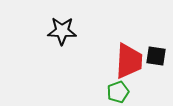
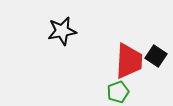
black star: rotated 12 degrees counterclockwise
black square: rotated 25 degrees clockwise
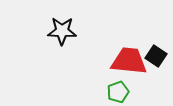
black star: rotated 12 degrees clockwise
red trapezoid: rotated 87 degrees counterclockwise
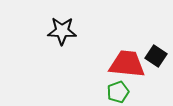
red trapezoid: moved 2 px left, 3 px down
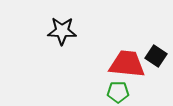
green pentagon: rotated 20 degrees clockwise
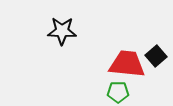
black square: rotated 15 degrees clockwise
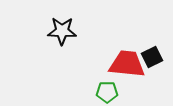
black square: moved 4 px left, 1 px down; rotated 15 degrees clockwise
green pentagon: moved 11 px left
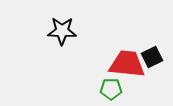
green pentagon: moved 4 px right, 3 px up
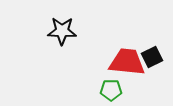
red trapezoid: moved 2 px up
green pentagon: moved 1 px down
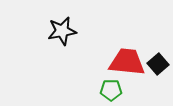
black star: rotated 12 degrees counterclockwise
black square: moved 6 px right, 7 px down; rotated 15 degrees counterclockwise
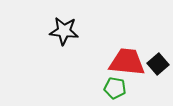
black star: moved 2 px right; rotated 16 degrees clockwise
green pentagon: moved 4 px right, 2 px up; rotated 10 degrees clockwise
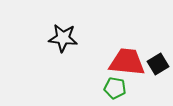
black star: moved 1 px left, 7 px down
black square: rotated 10 degrees clockwise
